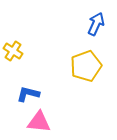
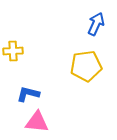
yellow cross: rotated 36 degrees counterclockwise
yellow pentagon: rotated 12 degrees clockwise
pink triangle: moved 2 px left
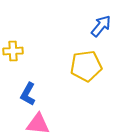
blue arrow: moved 5 px right, 2 px down; rotated 15 degrees clockwise
blue L-shape: rotated 75 degrees counterclockwise
pink triangle: moved 1 px right, 2 px down
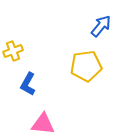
yellow cross: rotated 18 degrees counterclockwise
blue L-shape: moved 10 px up
pink triangle: moved 5 px right
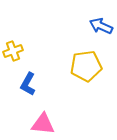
blue arrow: rotated 105 degrees counterclockwise
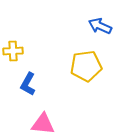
blue arrow: moved 1 px left
yellow cross: rotated 18 degrees clockwise
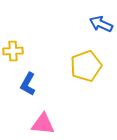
blue arrow: moved 1 px right, 2 px up
yellow pentagon: rotated 12 degrees counterclockwise
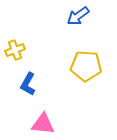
blue arrow: moved 23 px left, 8 px up; rotated 60 degrees counterclockwise
yellow cross: moved 2 px right, 1 px up; rotated 18 degrees counterclockwise
yellow pentagon: rotated 24 degrees clockwise
